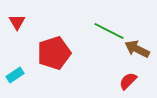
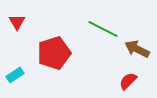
green line: moved 6 px left, 2 px up
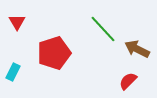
green line: rotated 20 degrees clockwise
cyan rectangle: moved 2 px left, 3 px up; rotated 30 degrees counterclockwise
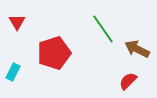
green line: rotated 8 degrees clockwise
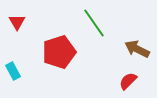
green line: moved 9 px left, 6 px up
red pentagon: moved 5 px right, 1 px up
cyan rectangle: moved 1 px up; rotated 54 degrees counterclockwise
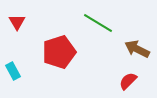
green line: moved 4 px right; rotated 24 degrees counterclockwise
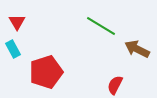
green line: moved 3 px right, 3 px down
red pentagon: moved 13 px left, 20 px down
cyan rectangle: moved 22 px up
red semicircle: moved 13 px left, 4 px down; rotated 18 degrees counterclockwise
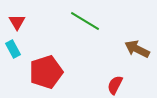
green line: moved 16 px left, 5 px up
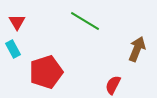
brown arrow: rotated 85 degrees clockwise
red semicircle: moved 2 px left
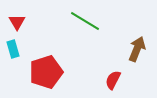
cyan rectangle: rotated 12 degrees clockwise
red semicircle: moved 5 px up
